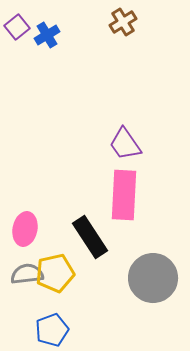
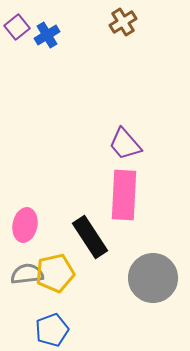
purple trapezoid: rotated 6 degrees counterclockwise
pink ellipse: moved 4 px up
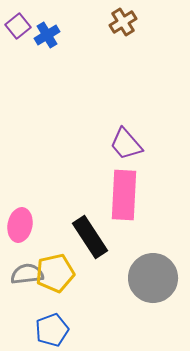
purple square: moved 1 px right, 1 px up
purple trapezoid: moved 1 px right
pink ellipse: moved 5 px left
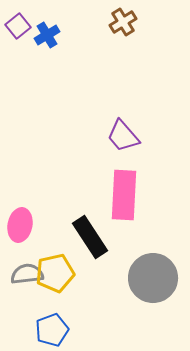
purple trapezoid: moved 3 px left, 8 px up
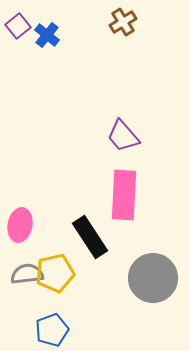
blue cross: rotated 20 degrees counterclockwise
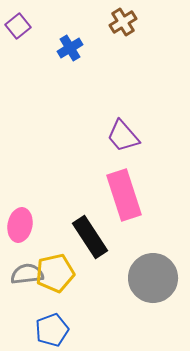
blue cross: moved 23 px right, 13 px down; rotated 20 degrees clockwise
pink rectangle: rotated 21 degrees counterclockwise
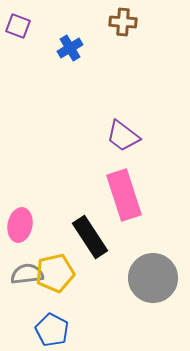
brown cross: rotated 36 degrees clockwise
purple square: rotated 30 degrees counterclockwise
purple trapezoid: rotated 12 degrees counterclockwise
blue pentagon: rotated 24 degrees counterclockwise
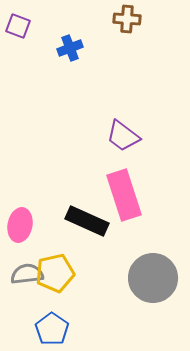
brown cross: moved 4 px right, 3 px up
blue cross: rotated 10 degrees clockwise
black rectangle: moved 3 px left, 16 px up; rotated 33 degrees counterclockwise
blue pentagon: moved 1 px up; rotated 8 degrees clockwise
